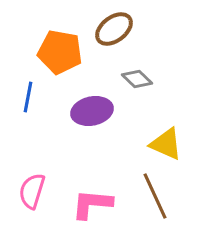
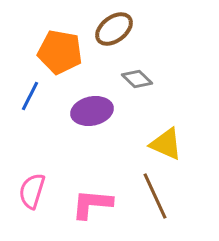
blue line: moved 2 px right, 1 px up; rotated 16 degrees clockwise
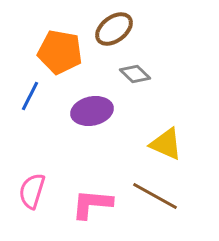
gray diamond: moved 2 px left, 5 px up
brown line: rotated 36 degrees counterclockwise
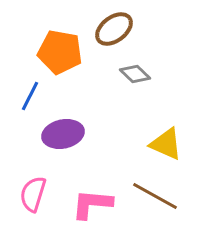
purple ellipse: moved 29 px left, 23 px down
pink semicircle: moved 1 px right, 3 px down
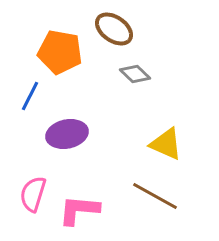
brown ellipse: rotated 72 degrees clockwise
purple ellipse: moved 4 px right
pink L-shape: moved 13 px left, 6 px down
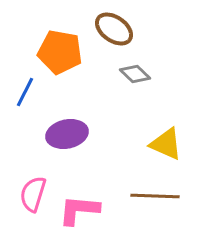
blue line: moved 5 px left, 4 px up
brown line: rotated 27 degrees counterclockwise
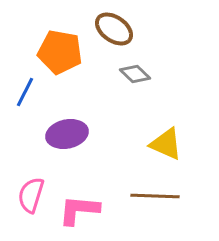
pink semicircle: moved 2 px left, 1 px down
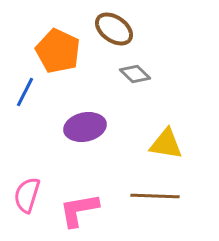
orange pentagon: moved 2 px left, 1 px up; rotated 15 degrees clockwise
purple ellipse: moved 18 px right, 7 px up
yellow triangle: rotated 15 degrees counterclockwise
pink semicircle: moved 4 px left
pink L-shape: rotated 15 degrees counterclockwise
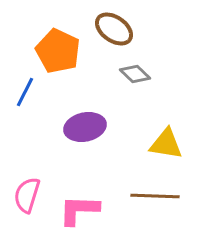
pink L-shape: rotated 12 degrees clockwise
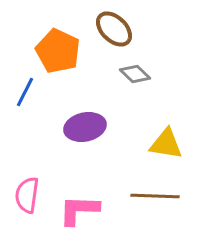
brown ellipse: rotated 9 degrees clockwise
pink semicircle: rotated 9 degrees counterclockwise
